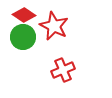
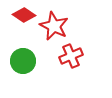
green circle: moved 24 px down
red cross: moved 8 px right, 14 px up
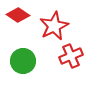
red diamond: moved 6 px left
red star: rotated 20 degrees clockwise
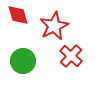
red diamond: rotated 40 degrees clockwise
red cross: rotated 25 degrees counterclockwise
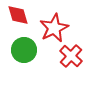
red star: moved 2 px down
green circle: moved 1 px right, 11 px up
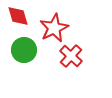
red diamond: moved 1 px down
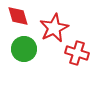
green circle: moved 1 px up
red cross: moved 6 px right, 3 px up; rotated 25 degrees counterclockwise
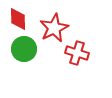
red diamond: moved 3 px down; rotated 15 degrees clockwise
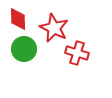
red star: rotated 20 degrees counterclockwise
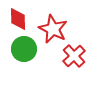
red star: moved 1 px left, 1 px down
red cross: moved 3 px left, 3 px down; rotated 30 degrees clockwise
